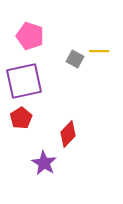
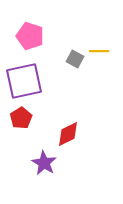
red diamond: rotated 20 degrees clockwise
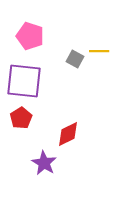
purple square: rotated 18 degrees clockwise
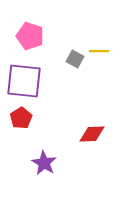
red diamond: moved 24 px right; rotated 24 degrees clockwise
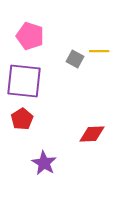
red pentagon: moved 1 px right, 1 px down
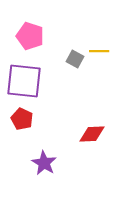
red pentagon: rotated 15 degrees counterclockwise
